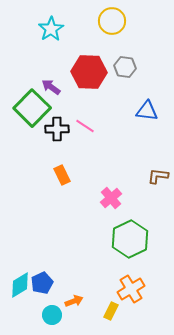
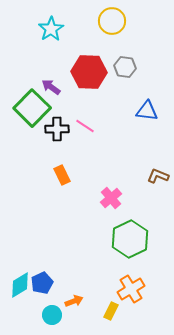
brown L-shape: rotated 15 degrees clockwise
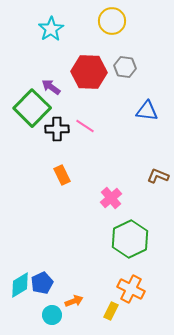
orange cross: rotated 32 degrees counterclockwise
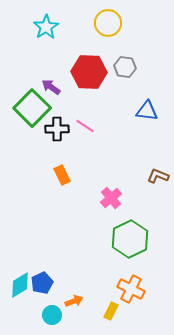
yellow circle: moved 4 px left, 2 px down
cyan star: moved 5 px left, 2 px up
